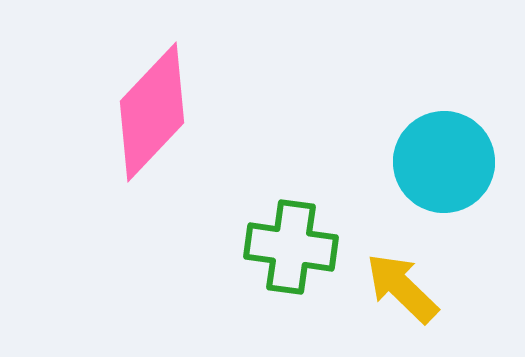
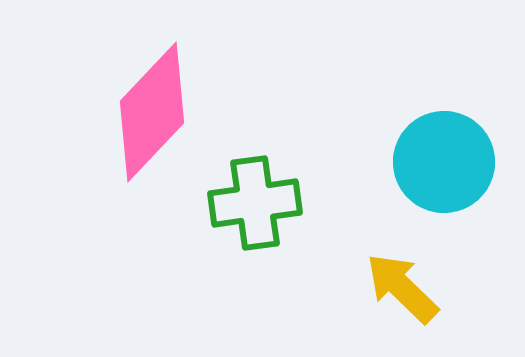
green cross: moved 36 px left, 44 px up; rotated 16 degrees counterclockwise
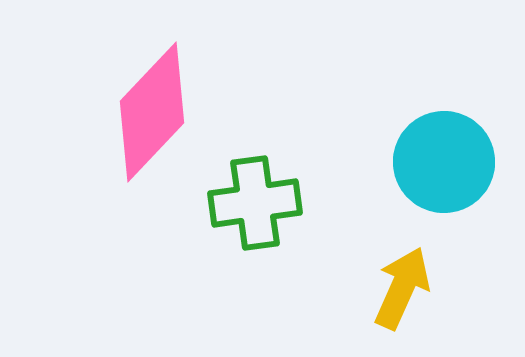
yellow arrow: rotated 70 degrees clockwise
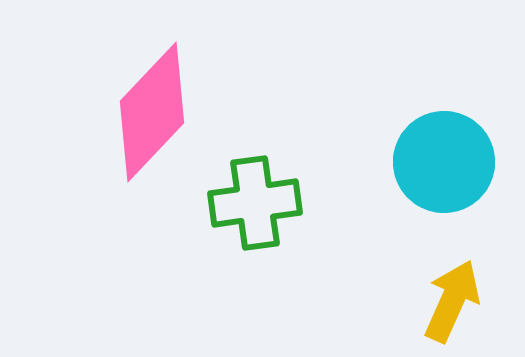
yellow arrow: moved 50 px right, 13 px down
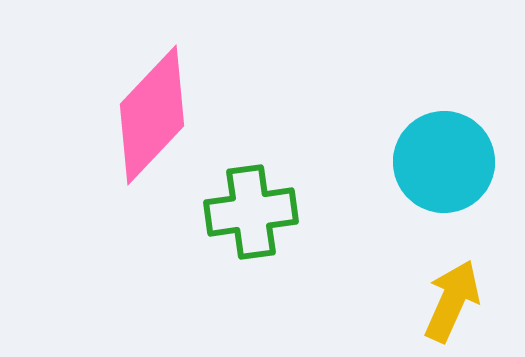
pink diamond: moved 3 px down
green cross: moved 4 px left, 9 px down
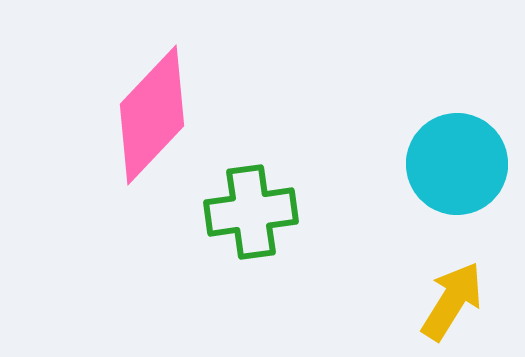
cyan circle: moved 13 px right, 2 px down
yellow arrow: rotated 8 degrees clockwise
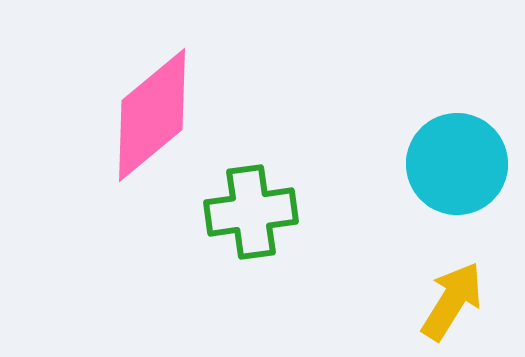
pink diamond: rotated 7 degrees clockwise
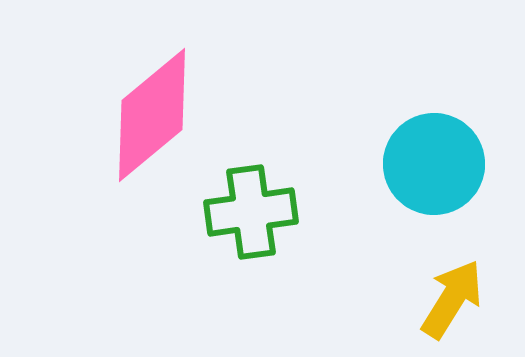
cyan circle: moved 23 px left
yellow arrow: moved 2 px up
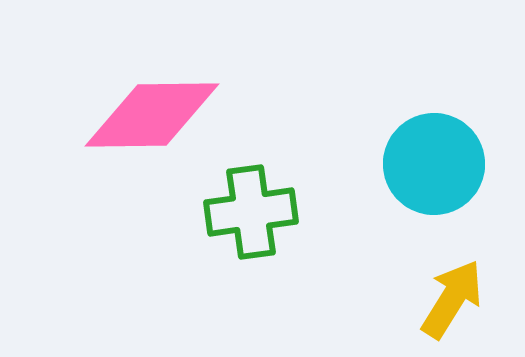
pink diamond: rotated 39 degrees clockwise
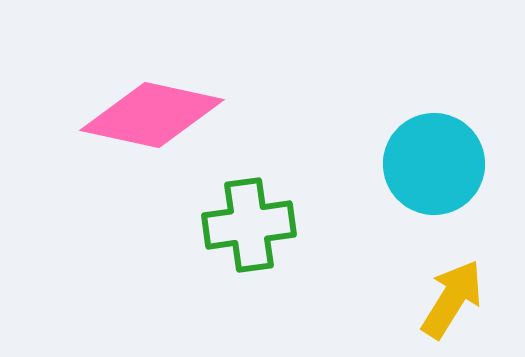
pink diamond: rotated 13 degrees clockwise
green cross: moved 2 px left, 13 px down
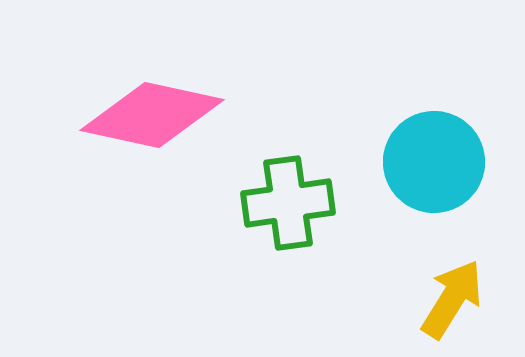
cyan circle: moved 2 px up
green cross: moved 39 px right, 22 px up
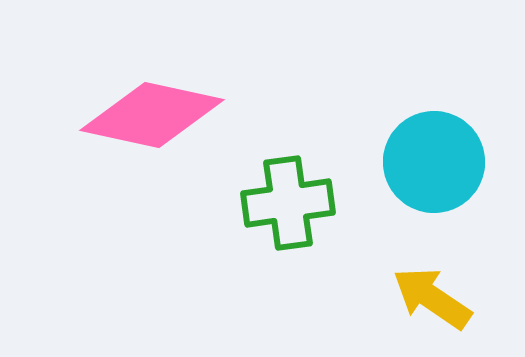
yellow arrow: moved 20 px left, 1 px up; rotated 88 degrees counterclockwise
